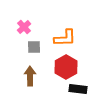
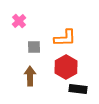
pink cross: moved 5 px left, 6 px up
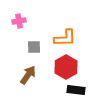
pink cross: rotated 32 degrees clockwise
brown arrow: moved 2 px left, 1 px up; rotated 36 degrees clockwise
black rectangle: moved 2 px left, 1 px down
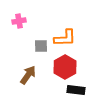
gray square: moved 7 px right, 1 px up
red hexagon: moved 1 px left
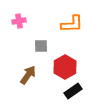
orange L-shape: moved 7 px right, 14 px up
black rectangle: moved 3 px left, 1 px down; rotated 42 degrees counterclockwise
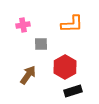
pink cross: moved 4 px right, 4 px down
gray square: moved 2 px up
black rectangle: rotated 18 degrees clockwise
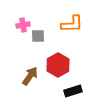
gray square: moved 3 px left, 8 px up
red hexagon: moved 7 px left, 2 px up
brown arrow: moved 2 px right, 1 px down
